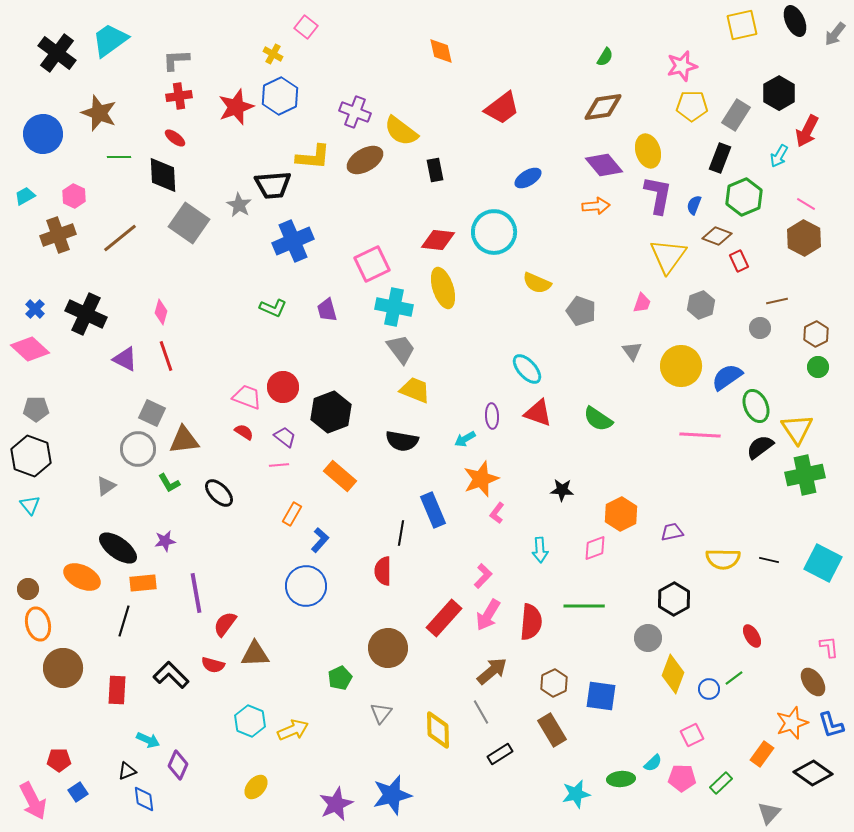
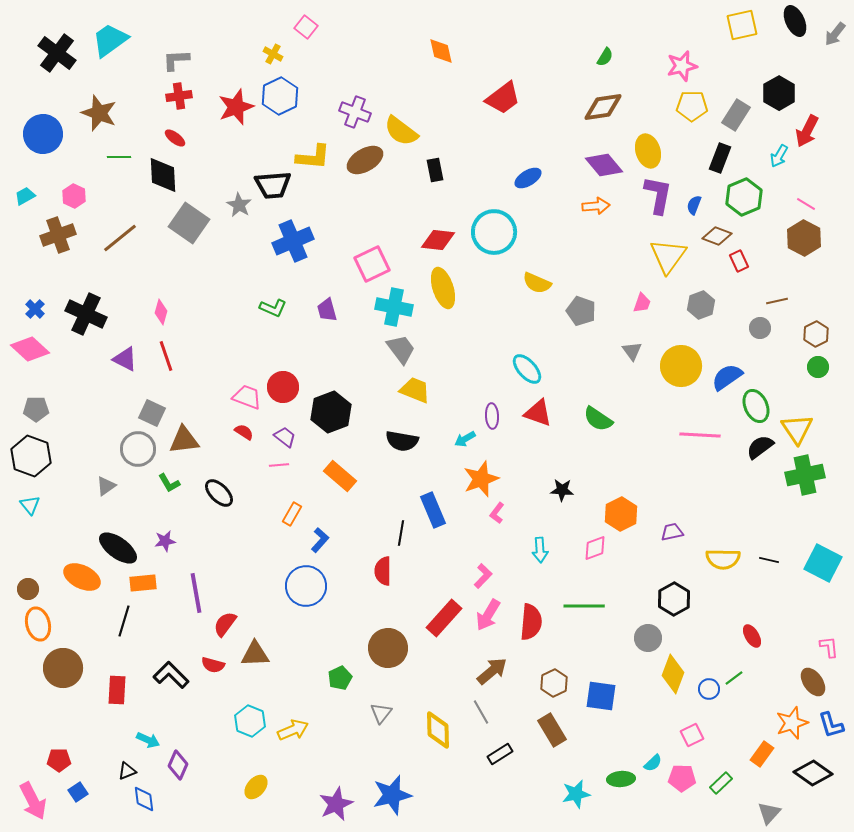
red trapezoid at (502, 108): moved 1 px right, 10 px up
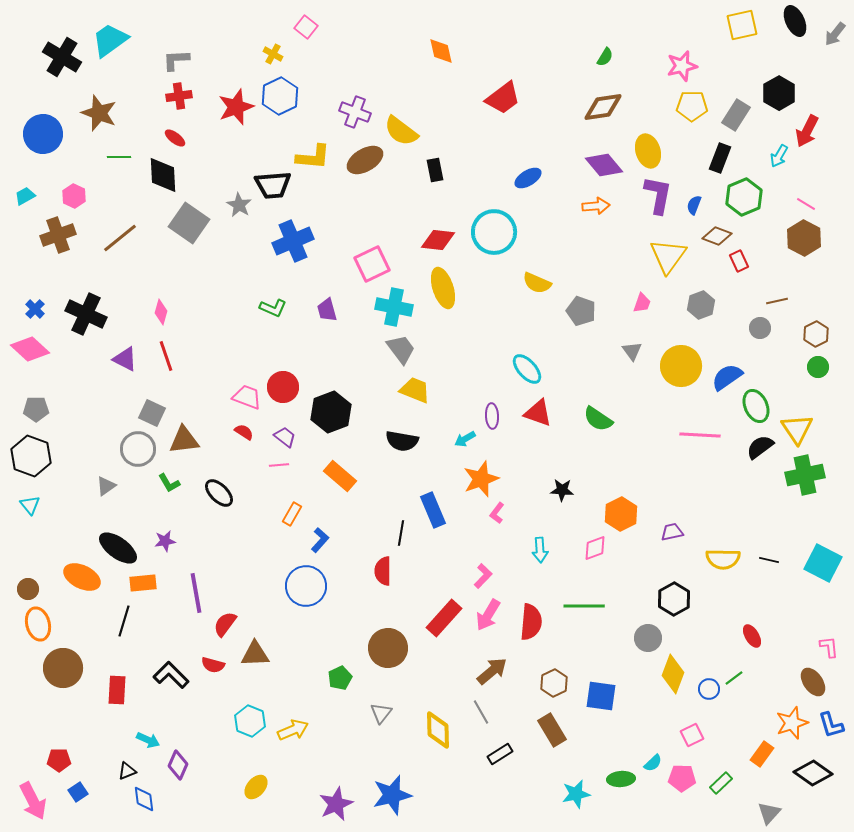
black cross at (57, 53): moved 5 px right, 4 px down; rotated 6 degrees counterclockwise
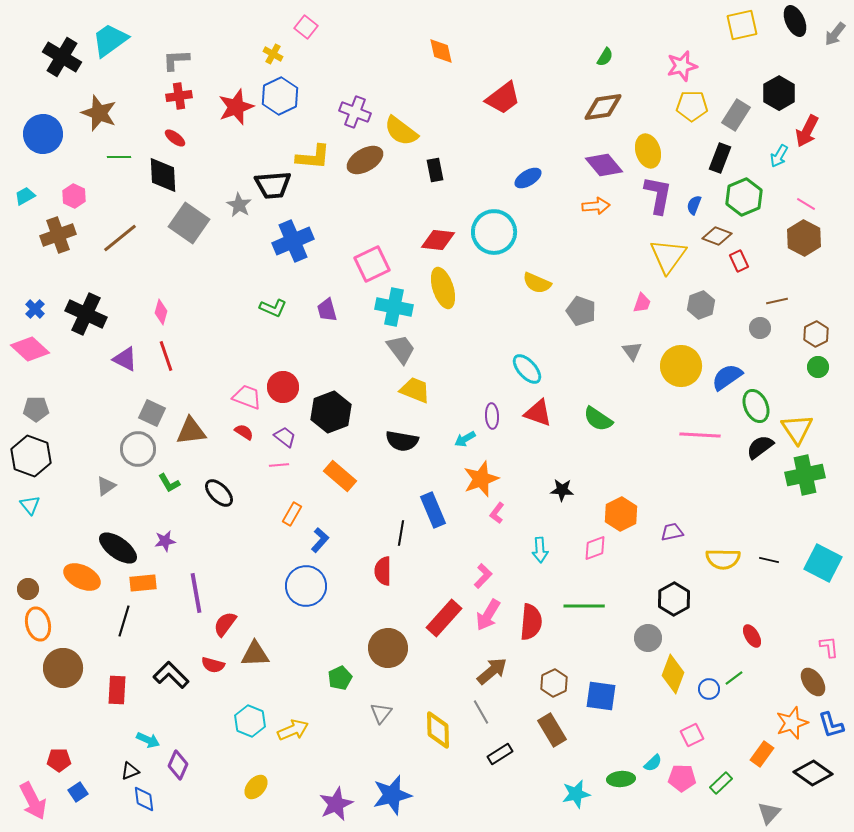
brown triangle at (184, 440): moved 7 px right, 9 px up
black triangle at (127, 771): moved 3 px right
